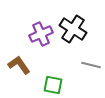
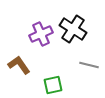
gray line: moved 2 px left
green square: rotated 24 degrees counterclockwise
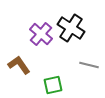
black cross: moved 2 px left, 1 px up
purple cross: rotated 25 degrees counterclockwise
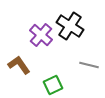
black cross: moved 1 px left, 2 px up
purple cross: moved 1 px down
green square: rotated 12 degrees counterclockwise
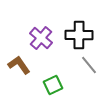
black cross: moved 9 px right, 9 px down; rotated 32 degrees counterclockwise
purple cross: moved 3 px down
gray line: rotated 36 degrees clockwise
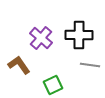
gray line: moved 1 px right; rotated 42 degrees counterclockwise
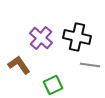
black cross: moved 2 px left, 2 px down; rotated 12 degrees clockwise
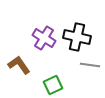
purple cross: moved 3 px right; rotated 10 degrees counterclockwise
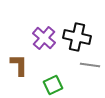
purple cross: rotated 10 degrees clockwise
brown L-shape: rotated 35 degrees clockwise
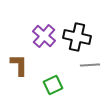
purple cross: moved 2 px up
gray line: rotated 12 degrees counterclockwise
